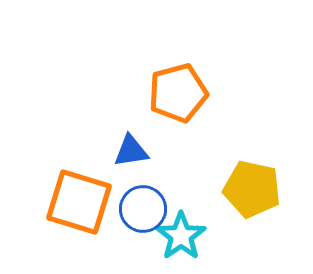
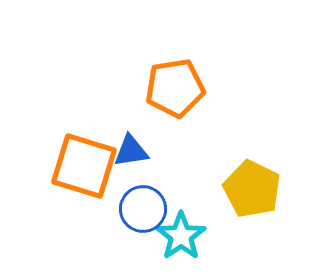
orange pentagon: moved 3 px left, 5 px up; rotated 6 degrees clockwise
yellow pentagon: rotated 14 degrees clockwise
orange square: moved 5 px right, 36 px up
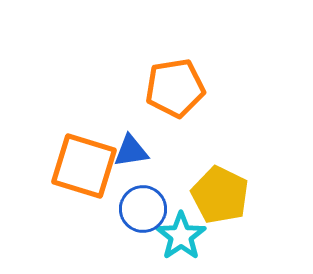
yellow pentagon: moved 32 px left, 6 px down
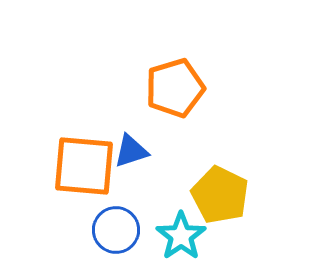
orange pentagon: rotated 8 degrees counterclockwise
blue triangle: rotated 9 degrees counterclockwise
orange square: rotated 12 degrees counterclockwise
blue circle: moved 27 px left, 21 px down
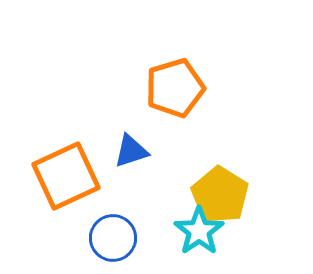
orange square: moved 18 px left, 10 px down; rotated 30 degrees counterclockwise
yellow pentagon: rotated 6 degrees clockwise
blue circle: moved 3 px left, 8 px down
cyan star: moved 18 px right, 5 px up
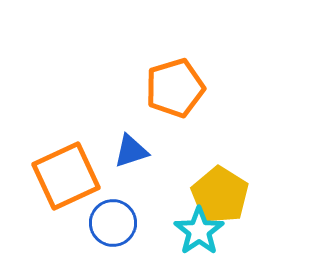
blue circle: moved 15 px up
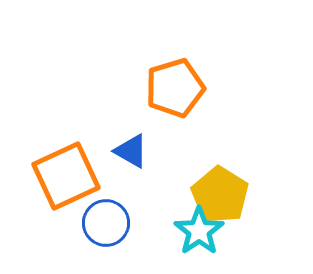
blue triangle: rotated 48 degrees clockwise
blue circle: moved 7 px left
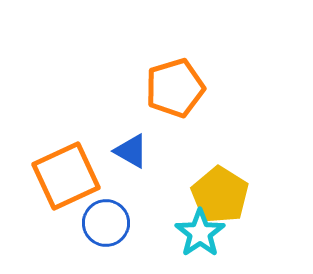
cyan star: moved 1 px right, 2 px down
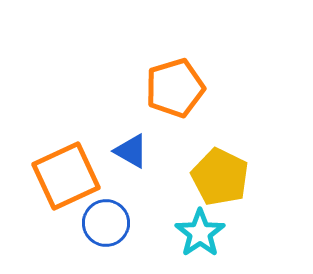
yellow pentagon: moved 18 px up; rotated 6 degrees counterclockwise
